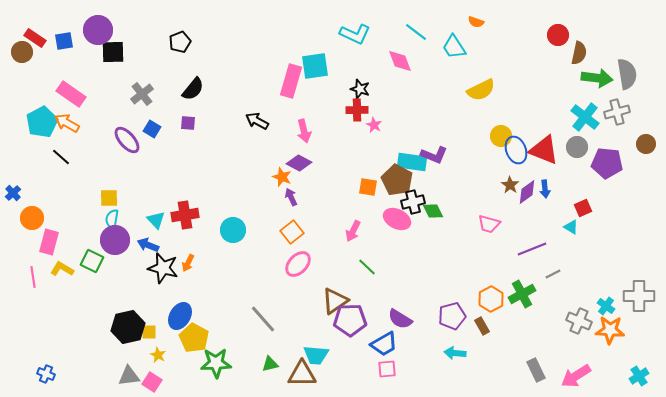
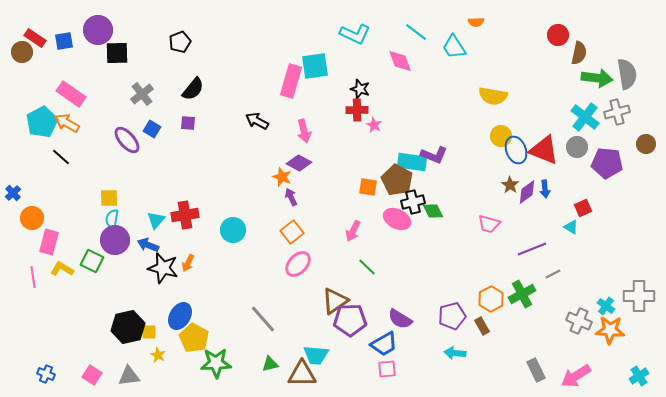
orange semicircle at (476, 22): rotated 21 degrees counterclockwise
black square at (113, 52): moved 4 px right, 1 px down
yellow semicircle at (481, 90): moved 12 px right, 6 px down; rotated 36 degrees clockwise
cyan triangle at (156, 220): rotated 24 degrees clockwise
pink square at (152, 382): moved 60 px left, 7 px up
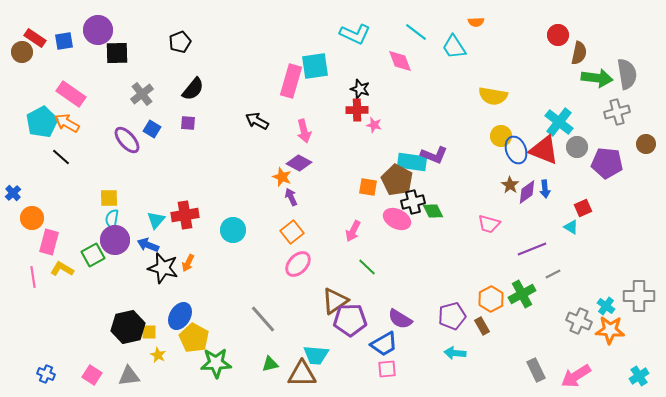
cyan cross at (585, 117): moved 26 px left, 5 px down
pink star at (374, 125): rotated 14 degrees counterclockwise
green square at (92, 261): moved 1 px right, 6 px up; rotated 35 degrees clockwise
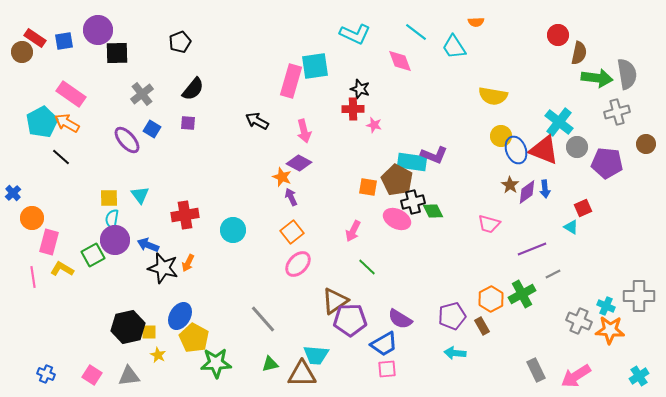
red cross at (357, 110): moved 4 px left, 1 px up
cyan triangle at (156, 220): moved 16 px left, 25 px up; rotated 18 degrees counterclockwise
cyan cross at (606, 306): rotated 12 degrees counterclockwise
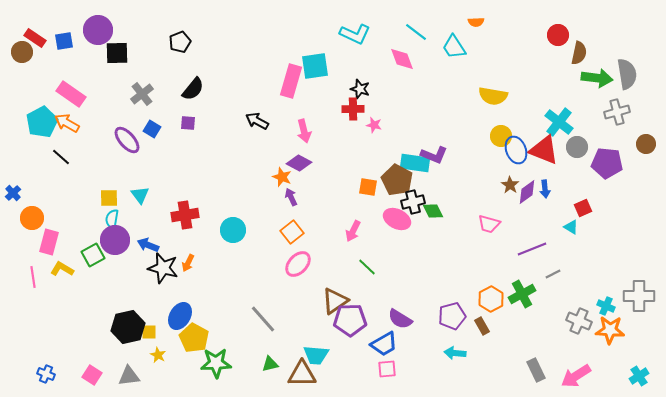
pink diamond at (400, 61): moved 2 px right, 2 px up
cyan rectangle at (412, 162): moved 3 px right, 1 px down
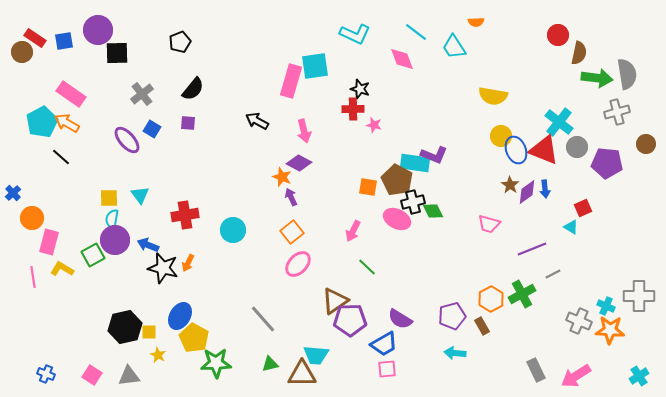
black hexagon at (128, 327): moved 3 px left
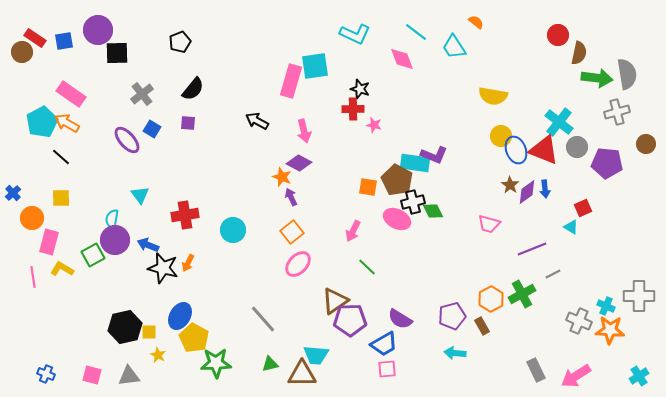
orange semicircle at (476, 22): rotated 140 degrees counterclockwise
yellow square at (109, 198): moved 48 px left
pink square at (92, 375): rotated 18 degrees counterclockwise
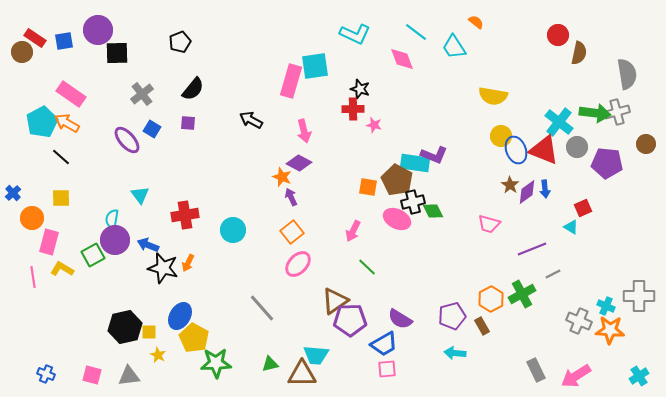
green arrow at (597, 78): moved 2 px left, 35 px down
black arrow at (257, 121): moved 6 px left, 1 px up
gray line at (263, 319): moved 1 px left, 11 px up
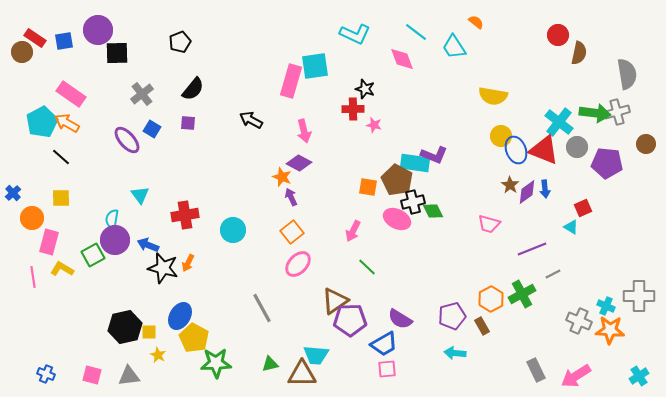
black star at (360, 89): moved 5 px right
gray line at (262, 308): rotated 12 degrees clockwise
